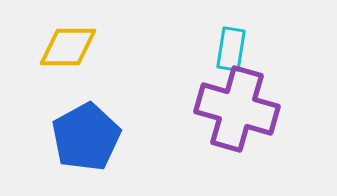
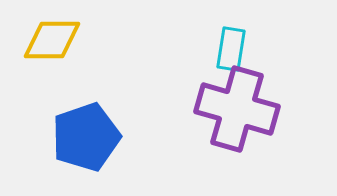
yellow diamond: moved 16 px left, 7 px up
blue pentagon: rotated 10 degrees clockwise
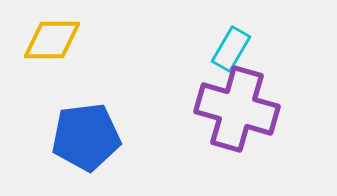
cyan rectangle: rotated 21 degrees clockwise
blue pentagon: rotated 12 degrees clockwise
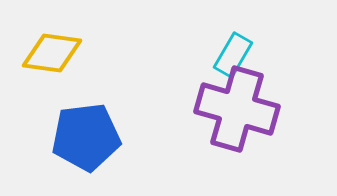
yellow diamond: moved 13 px down; rotated 8 degrees clockwise
cyan rectangle: moved 2 px right, 6 px down
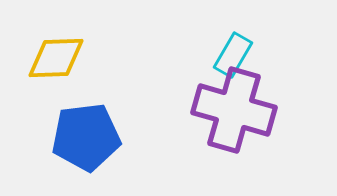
yellow diamond: moved 4 px right, 5 px down; rotated 10 degrees counterclockwise
purple cross: moved 3 px left, 1 px down
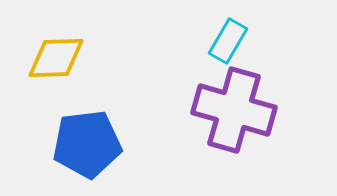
cyan rectangle: moved 5 px left, 14 px up
blue pentagon: moved 1 px right, 7 px down
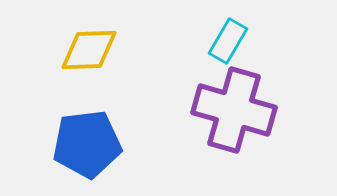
yellow diamond: moved 33 px right, 8 px up
